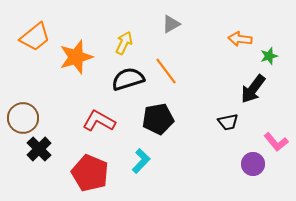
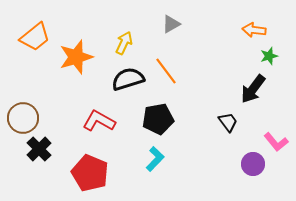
orange arrow: moved 14 px right, 9 px up
black trapezoid: rotated 115 degrees counterclockwise
cyan L-shape: moved 14 px right, 2 px up
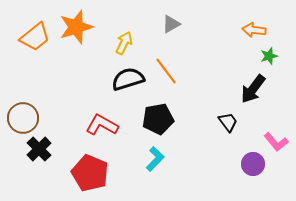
orange star: moved 30 px up
red L-shape: moved 3 px right, 4 px down
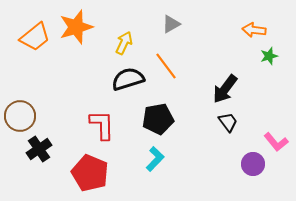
orange line: moved 5 px up
black arrow: moved 28 px left
brown circle: moved 3 px left, 2 px up
red L-shape: rotated 60 degrees clockwise
black cross: rotated 10 degrees clockwise
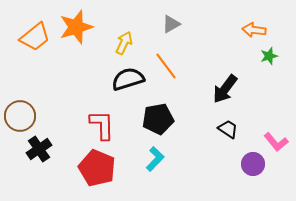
black trapezoid: moved 7 px down; rotated 20 degrees counterclockwise
red pentagon: moved 7 px right, 5 px up
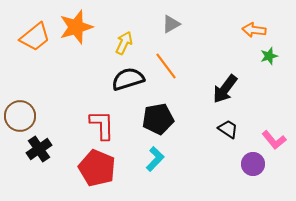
pink L-shape: moved 2 px left, 2 px up
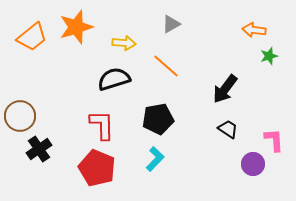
orange trapezoid: moved 3 px left
yellow arrow: rotated 70 degrees clockwise
orange line: rotated 12 degrees counterclockwise
black semicircle: moved 14 px left
pink L-shape: rotated 145 degrees counterclockwise
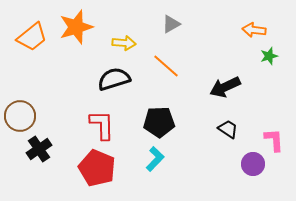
black arrow: moved 2 px up; rotated 28 degrees clockwise
black pentagon: moved 1 px right, 3 px down; rotated 8 degrees clockwise
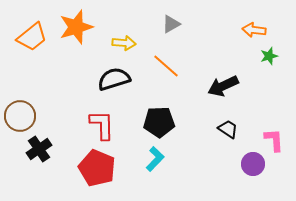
black arrow: moved 2 px left, 1 px up
